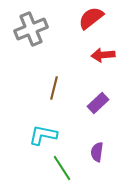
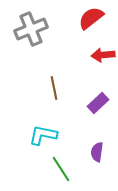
brown line: rotated 25 degrees counterclockwise
green line: moved 1 px left, 1 px down
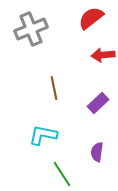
green line: moved 1 px right, 5 px down
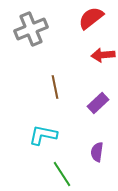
brown line: moved 1 px right, 1 px up
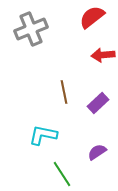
red semicircle: moved 1 px right, 1 px up
brown line: moved 9 px right, 5 px down
purple semicircle: rotated 48 degrees clockwise
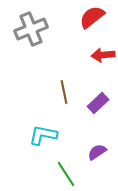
green line: moved 4 px right
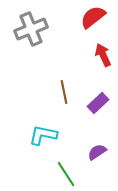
red semicircle: moved 1 px right
red arrow: rotated 70 degrees clockwise
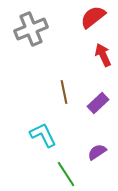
cyan L-shape: rotated 52 degrees clockwise
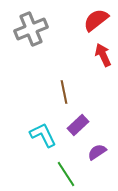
red semicircle: moved 3 px right, 3 px down
purple rectangle: moved 20 px left, 22 px down
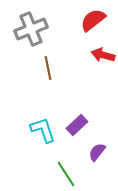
red semicircle: moved 3 px left
red arrow: rotated 50 degrees counterclockwise
brown line: moved 16 px left, 24 px up
purple rectangle: moved 1 px left
cyan L-shape: moved 5 px up; rotated 8 degrees clockwise
purple semicircle: rotated 18 degrees counterclockwise
